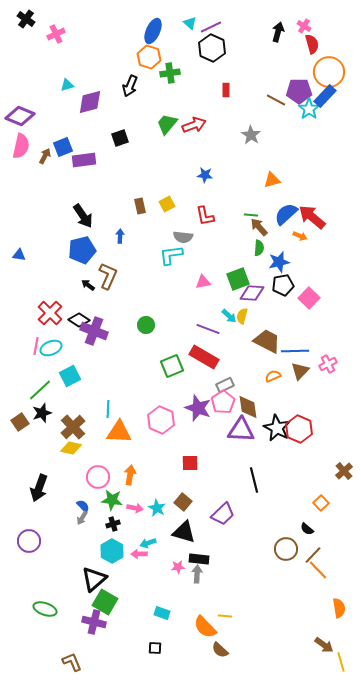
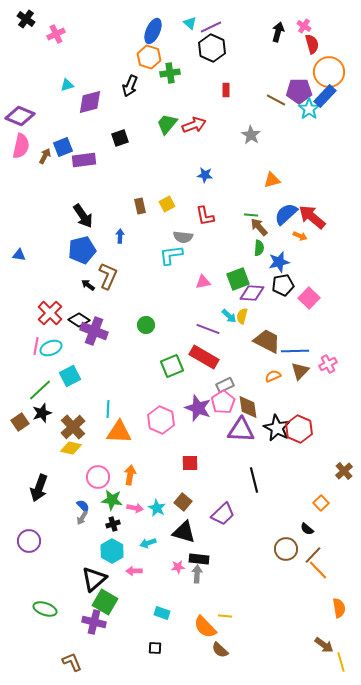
pink arrow at (139, 554): moved 5 px left, 17 px down
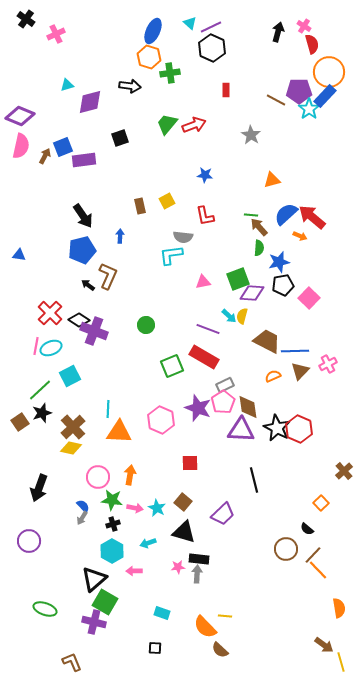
black arrow at (130, 86): rotated 105 degrees counterclockwise
yellow square at (167, 204): moved 3 px up
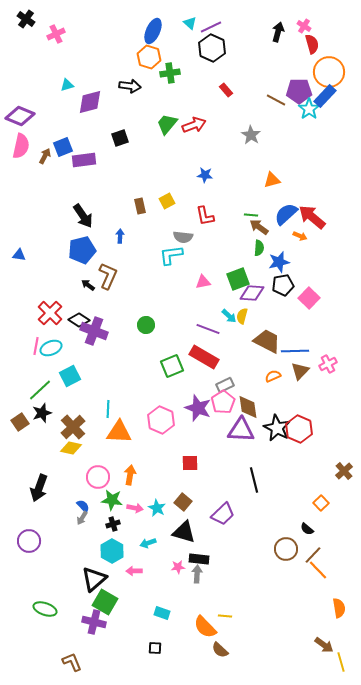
red rectangle at (226, 90): rotated 40 degrees counterclockwise
brown arrow at (259, 227): rotated 12 degrees counterclockwise
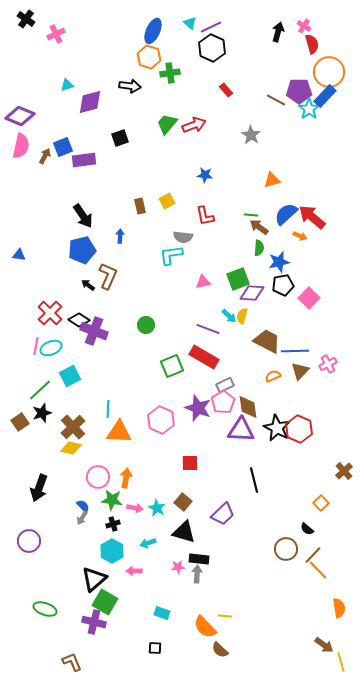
orange arrow at (130, 475): moved 4 px left, 3 px down
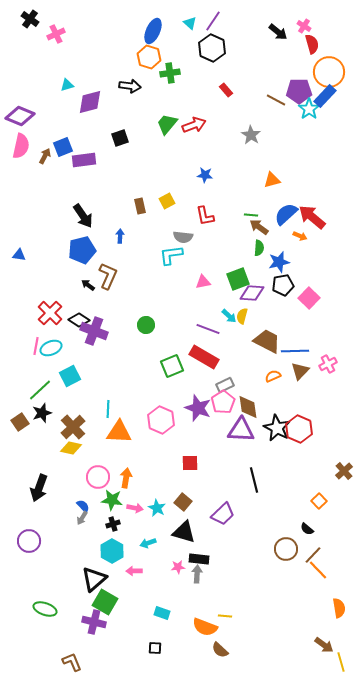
black cross at (26, 19): moved 4 px right
purple line at (211, 27): moved 2 px right, 6 px up; rotated 30 degrees counterclockwise
black arrow at (278, 32): rotated 114 degrees clockwise
orange square at (321, 503): moved 2 px left, 2 px up
orange semicircle at (205, 627): rotated 25 degrees counterclockwise
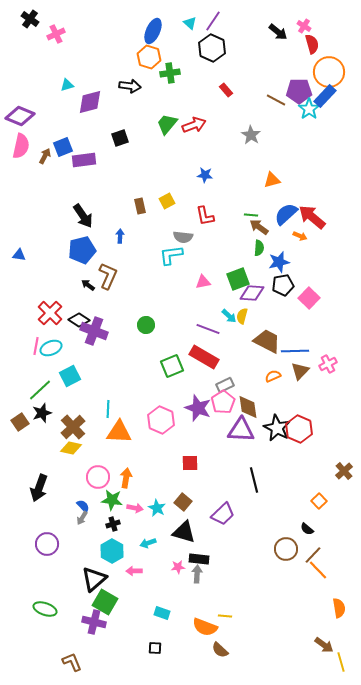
purple circle at (29, 541): moved 18 px right, 3 px down
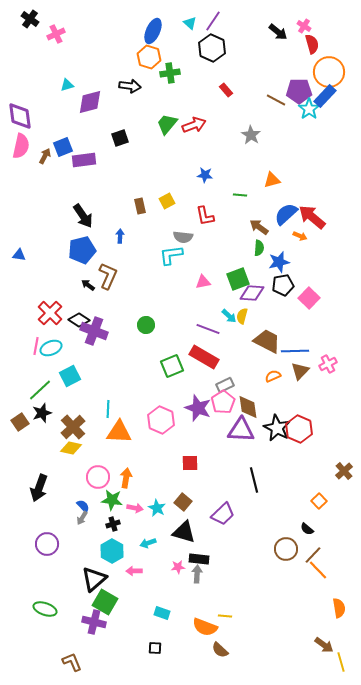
purple diamond at (20, 116): rotated 60 degrees clockwise
green line at (251, 215): moved 11 px left, 20 px up
